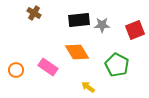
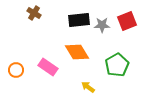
red square: moved 8 px left, 9 px up
green pentagon: rotated 15 degrees clockwise
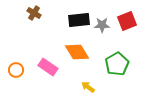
green pentagon: moved 1 px up
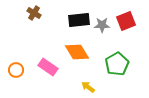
red square: moved 1 px left
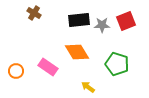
green pentagon: rotated 25 degrees counterclockwise
orange circle: moved 1 px down
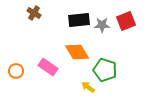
green pentagon: moved 12 px left, 6 px down
